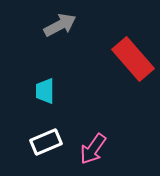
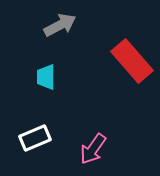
red rectangle: moved 1 px left, 2 px down
cyan trapezoid: moved 1 px right, 14 px up
white rectangle: moved 11 px left, 4 px up
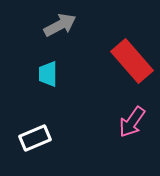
cyan trapezoid: moved 2 px right, 3 px up
pink arrow: moved 39 px right, 27 px up
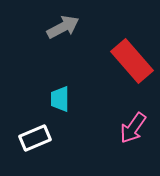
gray arrow: moved 3 px right, 2 px down
cyan trapezoid: moved 12 px right, 25 px down
pink arrow: moved 1 px right, 6 px down
